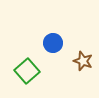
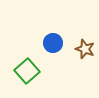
brown star: moved 2 px right, 12 px up
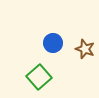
green square: moved 12 px right, 6 px down
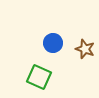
green square: rotated 25 degrees counterclockwise
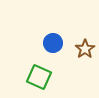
brown star: rotated 18 degrees clockwise
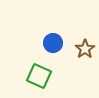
green square: moved 1 px up
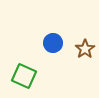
green square: moved 15 px left
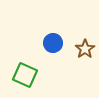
green square: moved 1 px right, 1 px up
